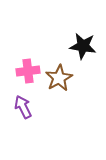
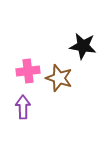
brown star: rotated 24 degrees counterclockwise
purple arrow: rotated 25 degrees clockwise
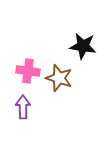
pink cross: rotated 15 degrees clockwise
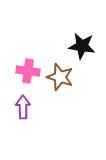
black star: moved 1 px left
brown star: moved 1 px right, 1 px up
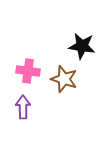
brown star: moved 4 px right, 2 px down
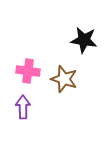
black star: moved 2 px right, 6 px up
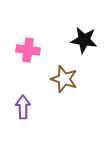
pink cross: moved 21 px up
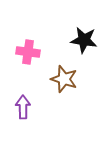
pink cross: moved 2 px down
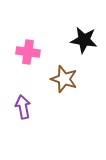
purple arrow: rotated 10 degrees counterclockwise
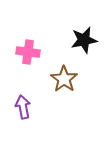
black star: rotated 20 degrees counterclockwise
brown star: rotated 16 degrees clockwise
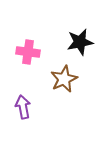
black star: moved 4 px left, 2 px down
brown star: rotated 12 degrees clockwise
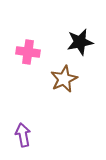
purple arrow: moved 28 px down
